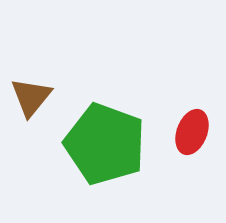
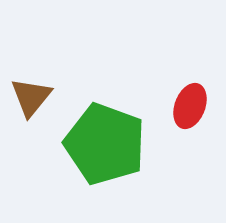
red ellipse: moved 2 px left, 26 px up
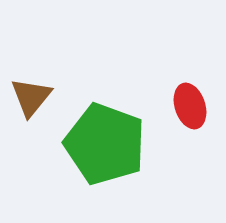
red ellipse: rotated 39 degrees counterclockwise
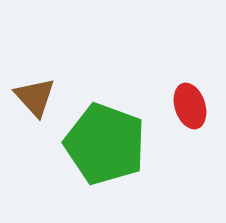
brown triangle: moved 4 px right; rotated 21 degrees counterclockwise
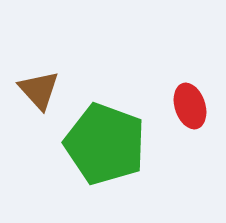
brown triangle: moved 4 px right, 7 px up
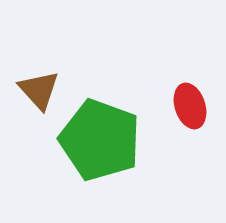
green pentagon: moved 5 px left, 4 px up
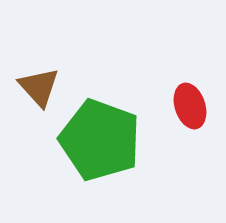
brown triangle: moved 3 px up
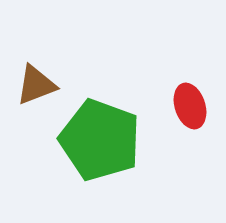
brown triangle: moved 3 px left, 2 px up; rotated 51 degrees clockwise
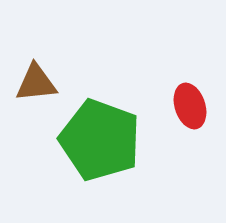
brown triangle: moved 2 px up; rotated 15 degrees clockwise
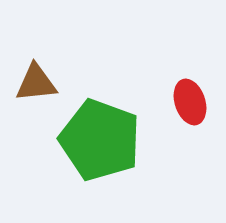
red ellipse: moved 4 px up
